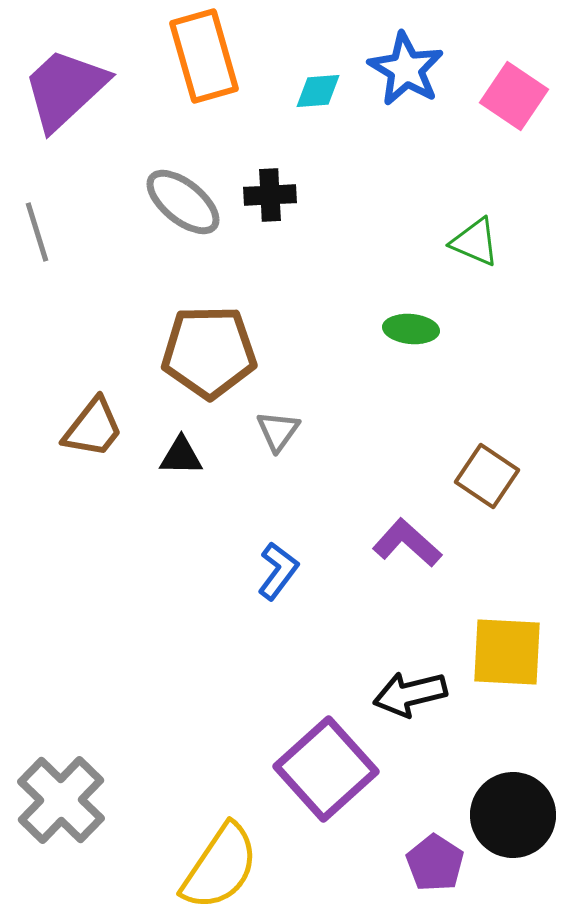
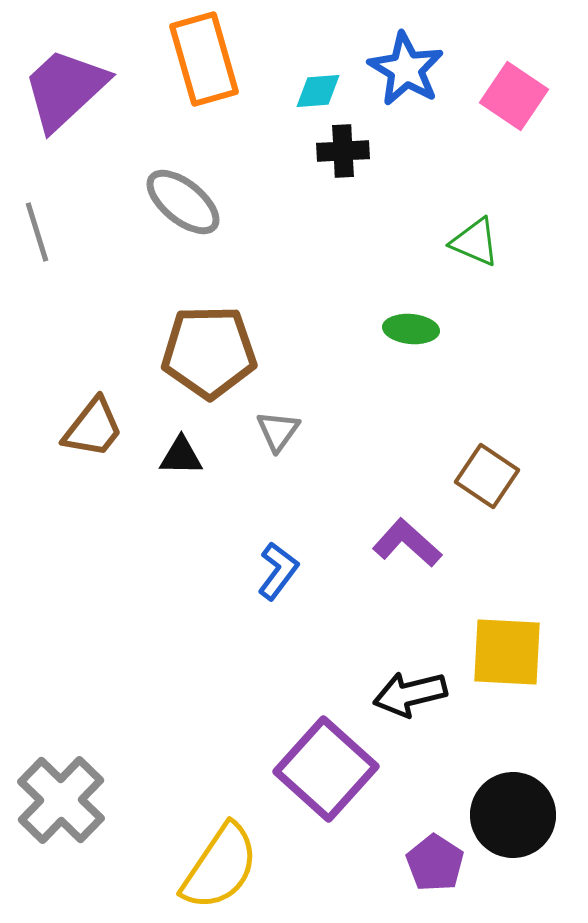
orange rectangle: moved 3 px down
black cross: moved 73 px right, 44 px up
purple square: rotated 6 degrees counterclockwise
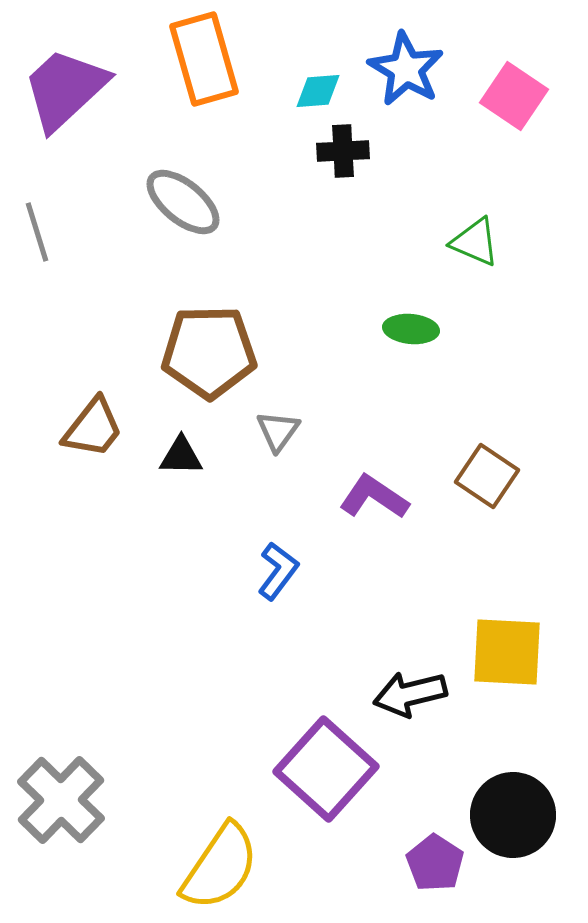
purple L-shape: moved 33 px left, 46 px up; rotated 8 degrees counterclockwise
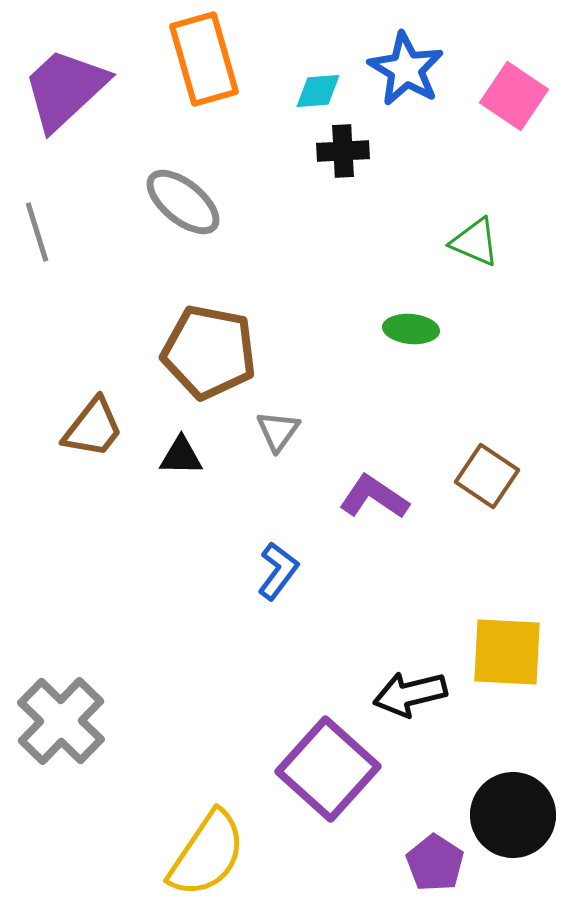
brown pentagon: rotated 12 degrees clockwise
purple square: moved 2 px right
gray cross: moved 79 px up
yellow semicircle: moved 13 px left, 13 px up
